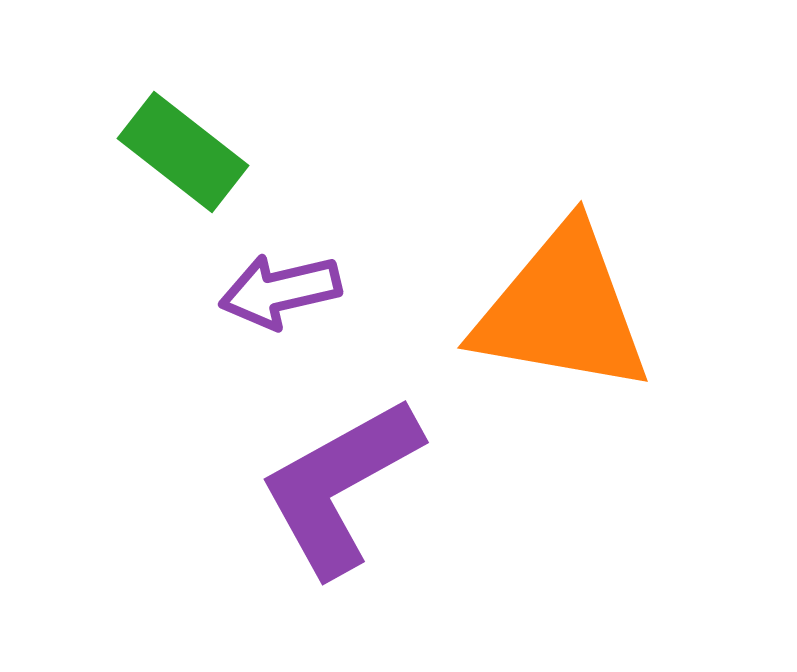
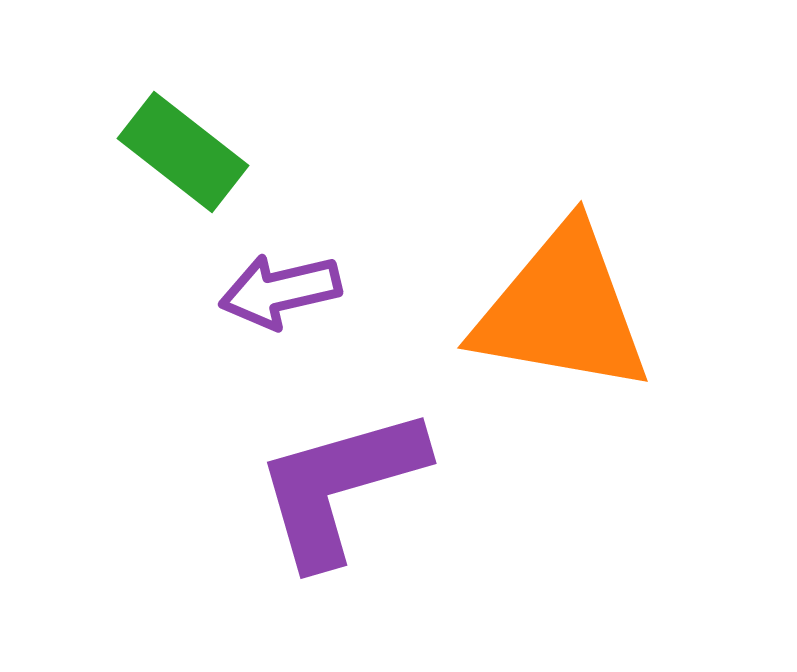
purple L-shape: rotated 13 degrees clockwise
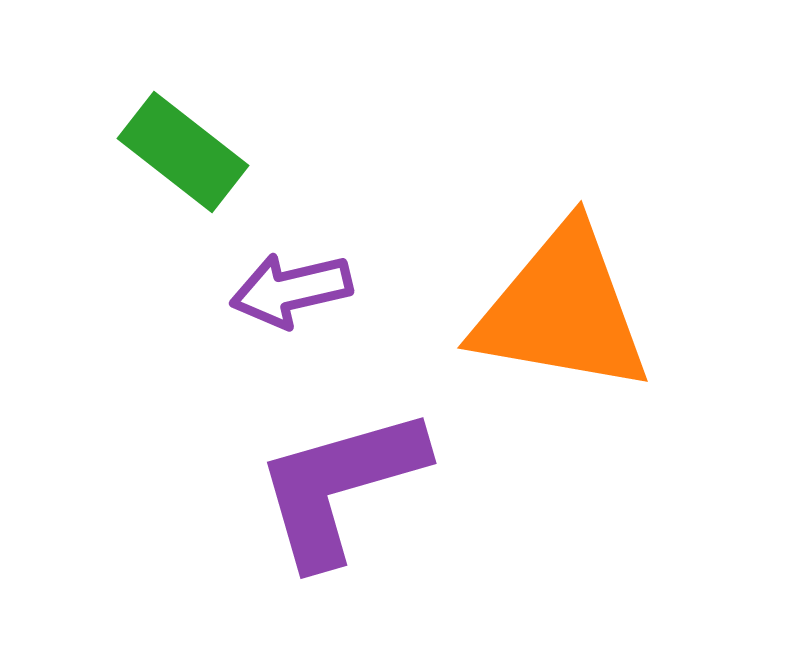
purple arrow: moved 11 px right, 1 px up
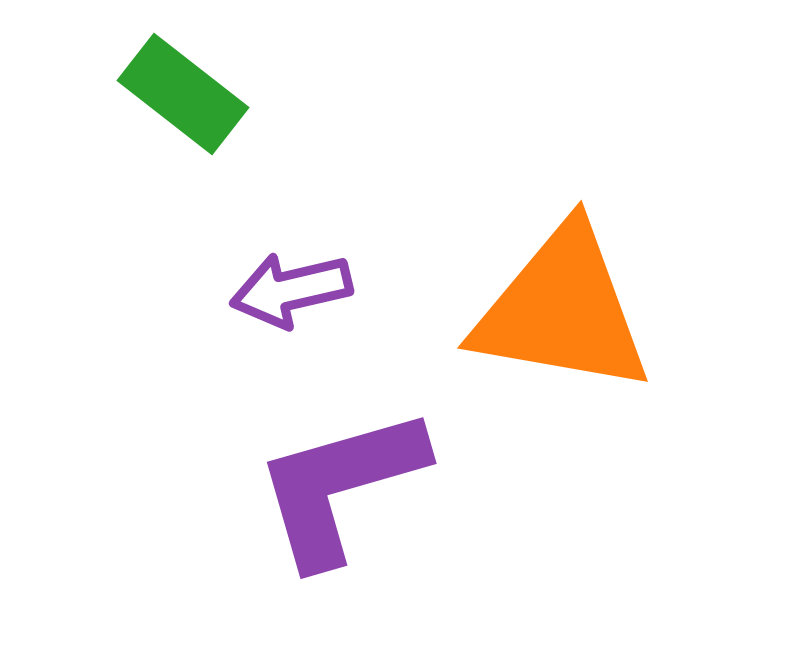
green rectangle: moved 58 px up
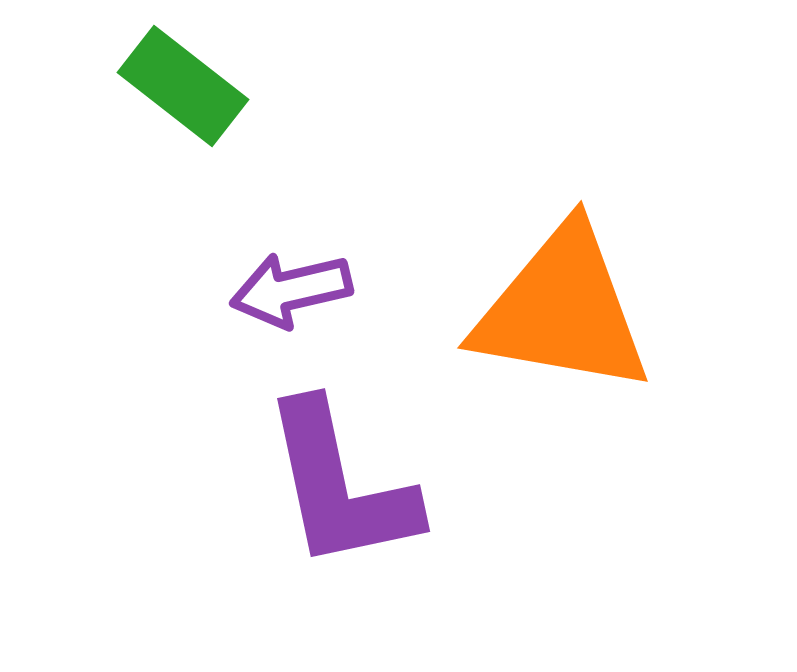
green rectangle: moved 8 px up
purple L-shape: rotated 86 degrees counterclockwise
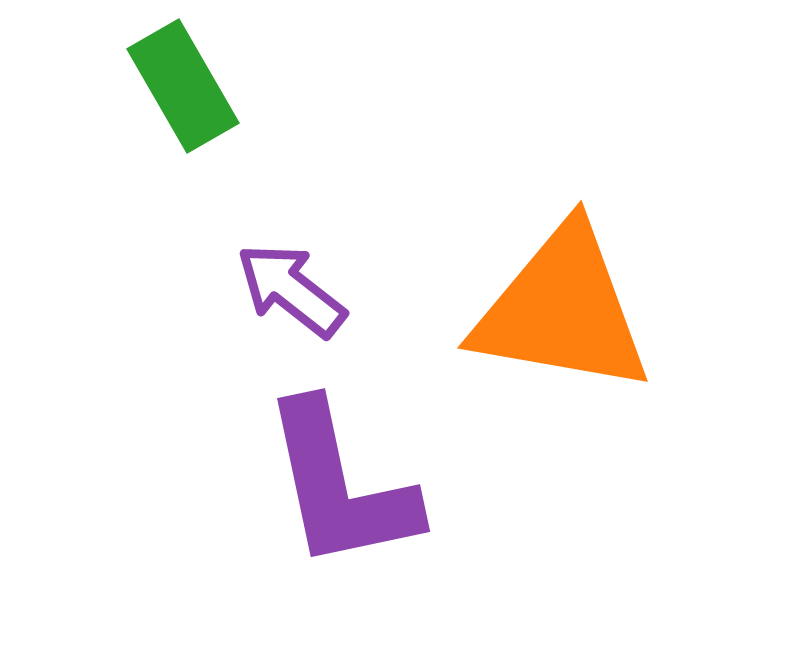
green rectangle: rotated 22 degrees clockwise
purple arrow: rotated 51 degrees clockwise
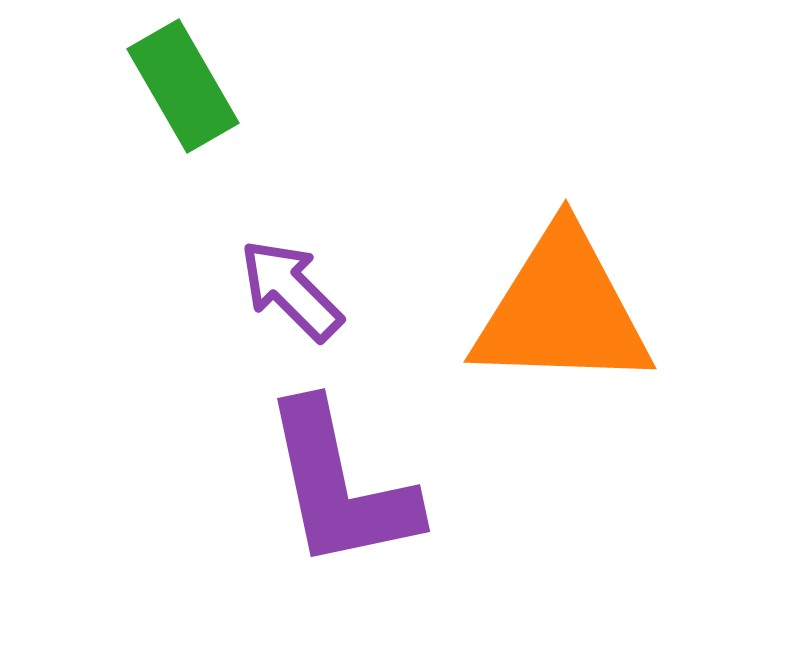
purple arrow: rotated 7 degrees clockwise
orange triangle: rotated 8 degrees counterclockwise
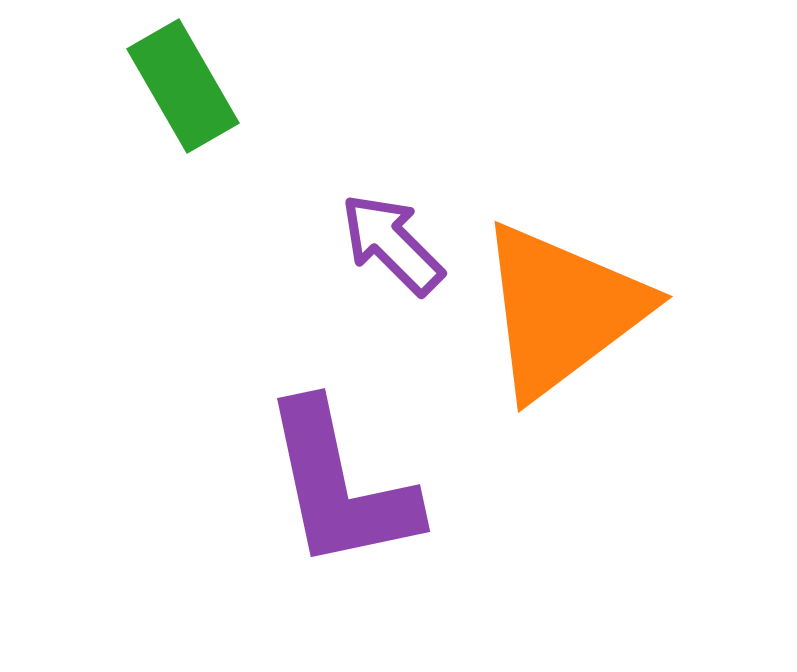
purple arrow: moved 101 px right, 46 px up
orange triangle: rotated 39 degrees counterclockwise
